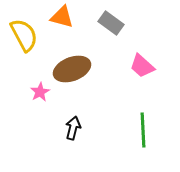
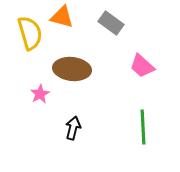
yellow semicircle: moved 6 px right, 2 px up; rotated 12 degrees clockwise
brown ellipse: rotated 27 degrees clockwise
pink star: moved 2 px down
green line: moved 3 px up
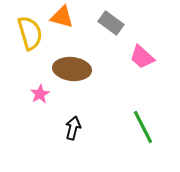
pink trapezoid: moved 9 px up
green line: rotated 24 degrees counterclockwise
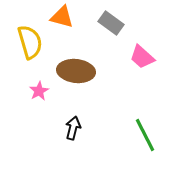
yellow semicircle: moved 9 px down
brown ellipse: moved 4 px right, 2 px down
pink star: moved 1 px left, 3 px up
green line: moved 2 px right, 8 px down
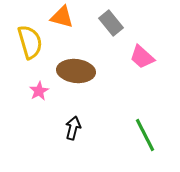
gray rectangle: rotated 15 degrees clockwise
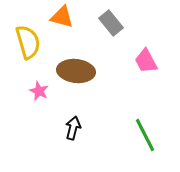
yellow semicircle: moved 2 px left
pink trapezoid: moved 4 px right, 4 px down; rotated 20 degrees clockwise
pink star: rotated 18 degrees counterclockwise
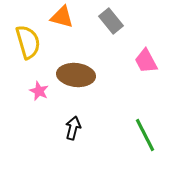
gray rectangle: moved 2 px up
brown ellipse: moved 4 px down
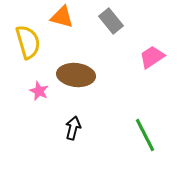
pink trapezoid: moved 6 px right, 4 px up; rotated 84 degrees clockwise
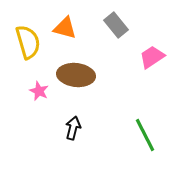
orange triangle: moved 3 px right, 11 px down
gray rectangle: moved 5 px right, 4 px down
